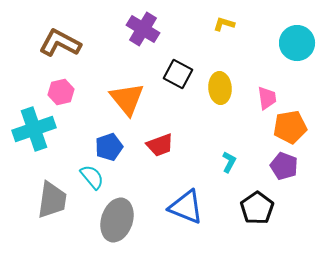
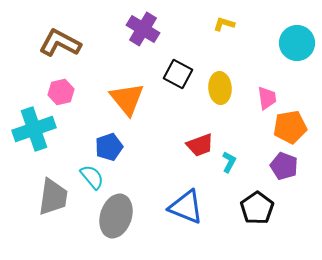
red trapezoid: moved 40 px right
gray trapezoid: moved 1 px right, 3 px up
gray ellipse: moved 1 px left, 4 px up
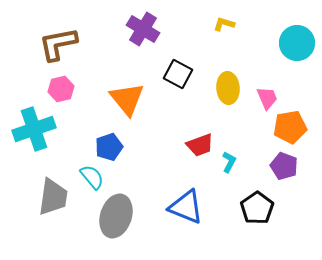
brown L-shape: moved 2 px left, 1 px down; rotated 39 degrees counterclockwise
yellow ellipse: moved 8 px right
pink hexagon: moved 3 px up
pink trapezoid: rotated 15 degrees counterclockwise
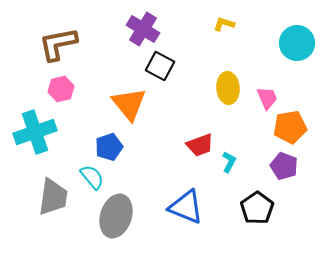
black square: moved 18 px left, 8 px up
orange triangle: moved 2 px right, 5 px down
cyan cross: moved 1 px right, 3 px down
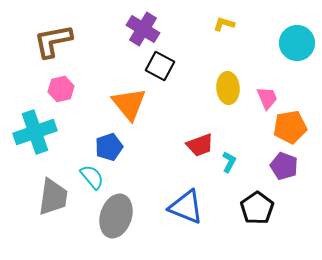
brown L-shape: moved 5 px left, 3 px up
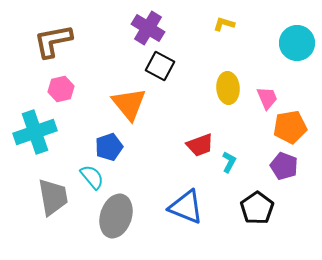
purple cross: moved 5 px right, 1 px up
gray trapezoid: rotated 18 degrees counterclockwise
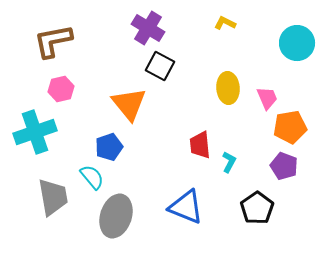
yellow L-shape: moved 1 px right, 1 px up; rotated 10 degrees clockwise
red trapezoid: rotated 104 degrees clockwise
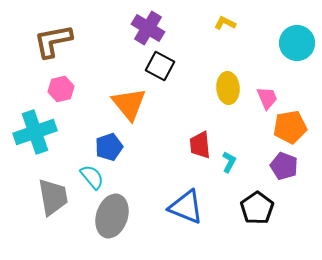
gray ellipse: moved 4 px left
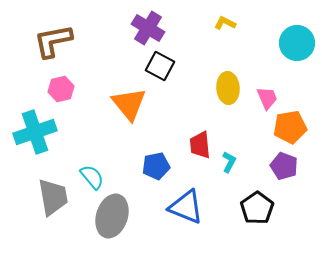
blue pentagon: moved 47 px right, 19 px down; rotated 8 degrees clockwise
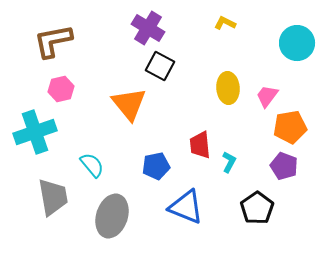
pink trapezoid: moved 2 px up; rotated 120 degrees counterclockwise
cyan semicircle: moved 12 px up
